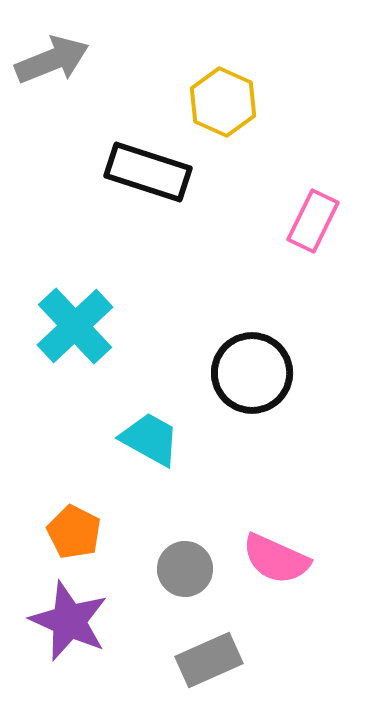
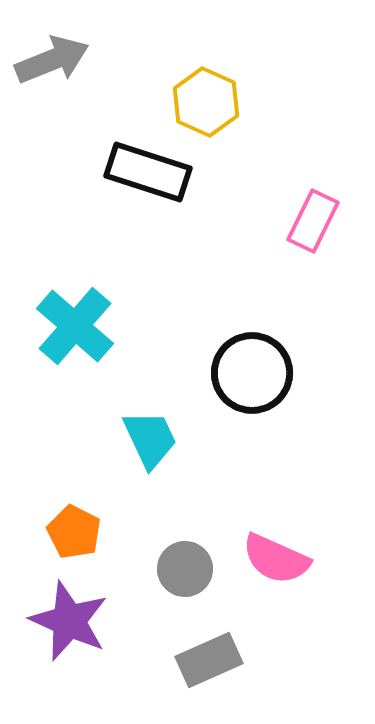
yellow hexagon: moved 17 px left
cyan cross: rotated 6 degrees counterclockwise
cyan trapezoid: rotated 36 degrees clockwise
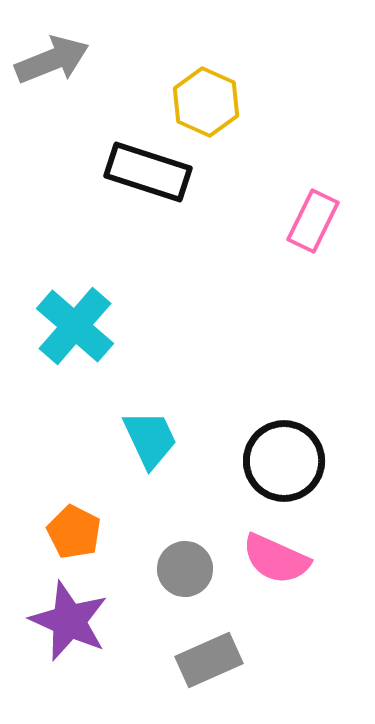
black circle: moved 32 px right, 88 px down
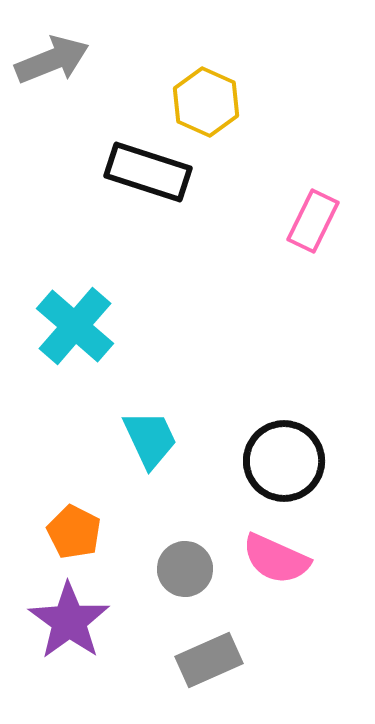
purple star: rotated 12 degrees clockwise
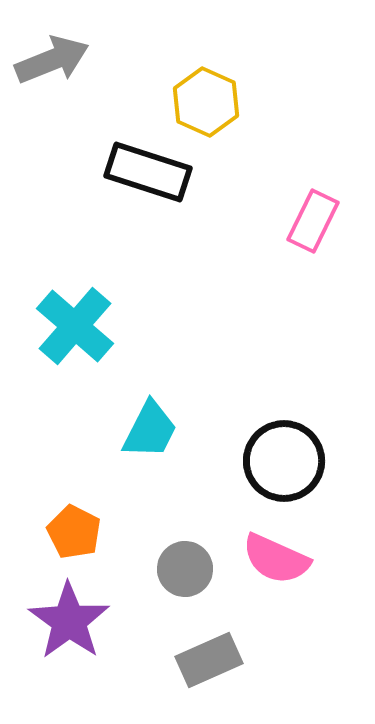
cyan trapezoid: moved 9 px up; rotated 52 degrees clockwise
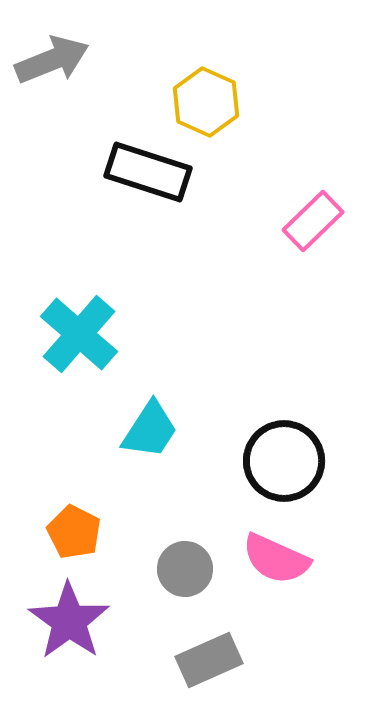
pink rectangle: rotated 20 degrees clockwise
cyan cross: moved 4 px right, 8 px down
cyan trapezoid: rotated 6 degrees clockwise
